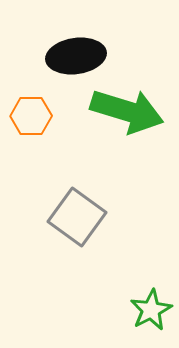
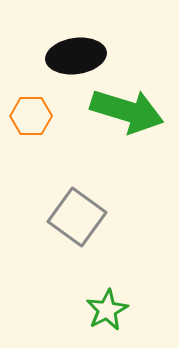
green star: moved 44 px left
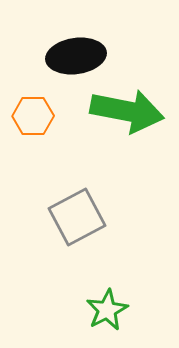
green arrow: rotated 6 degrees counterclockwise
orange hexagon: moved 2 px right
gray square: rotated 26 degrees clockwise
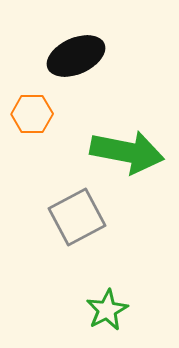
black ellipse: rotated 16 degrees counterclockwise
green arrow: moved 41 px down
orange hexagon: moved 1 px left, 2 px up
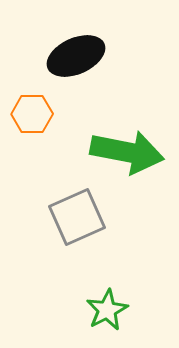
gray square: rotated 4 degrees clockwise
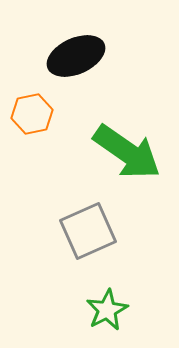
orange hexagon: rotated 12 degrees counterclockwise
green arrow: rotated 24 degrees clockwise
gray square: moved 11 px right, 14 px down
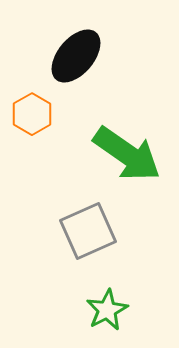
black ellipse: rotated 26 degrees counterclockwise
orange hexagon: rotated 18 degrees counterclockwise
green arrow: moved 2 px down
